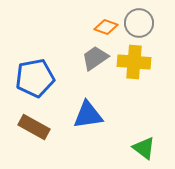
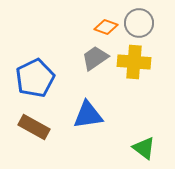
blue pentagon: rotated 15 degrees counterclockwise
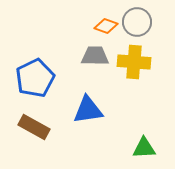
gray circle: moved 2 px left, 1 px up
orange diamond: moved 1 px up
gray trapezoid: moved 2 px up; rotated 36 degrees clockwise
blue triangle: moved 5 px up
green triangle: rotated 40 degrees counterclockwise
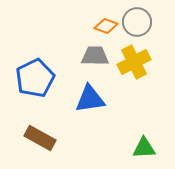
yellow cross: rotated 32 degrees counterclockwise
blue triangle: moved 2 px right, 11 px up
brown rectangle: moved 6 px right, 11 px down
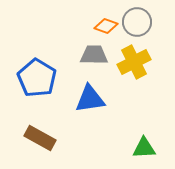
gray trapezoid: moved 1 px left, 1 px up
blue pentagon: moved 2 px right; rotated 15 degrees counterclockwise
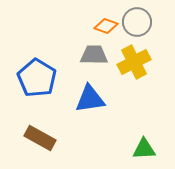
green triangle: moved 1 px down
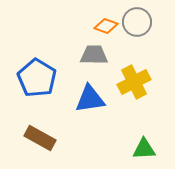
yellow cross: moved 20 px down
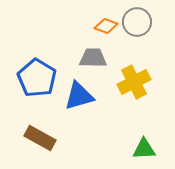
gray trapezoid: moved 1 px left, 3 px down
blue triangle: moved 11 px left, 3 px up; rotated 8 degrees counterclockwise
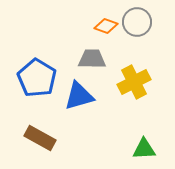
gray trapezoid: moved 1 px left, 1 px down
